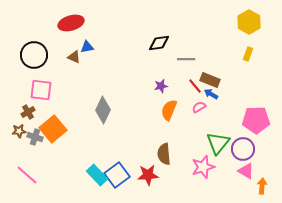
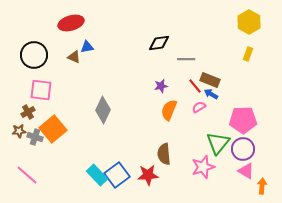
pink pentagon: moved 13 px left
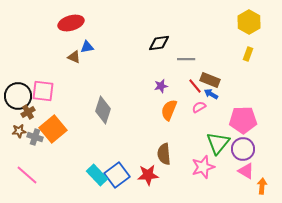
black circle: moved 16 px left, 41 px down
pink square: moved 2 px right, 1 px down
gray diamond: rotated 8 degrees counterclockwise
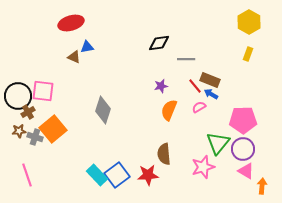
pink line: rotated 30 degrees clockwise
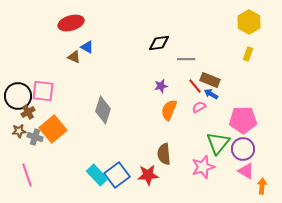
blue triangle: rotated 40 degrees clockwise
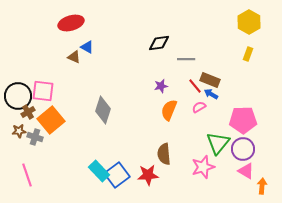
orange square: moved 2 px left, 9 px up
cyan rectangle: moved 2 px right, 4 px up
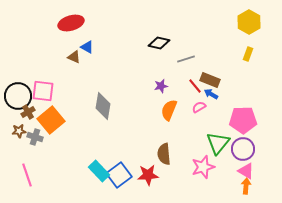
black diamond: rotated 20 degrees clockwise
gray line: rotated 18 degrees counterclockwise
gray diamond: moved 4 px up; rotated 8 degrees counterclockwise
blue square: moved 2 px right
orange arrow: moved 16 px left
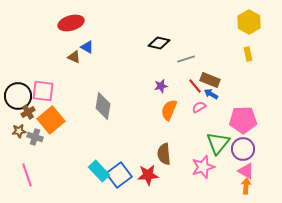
yellow rectangle: rotated 32 degrees counterclockwise
